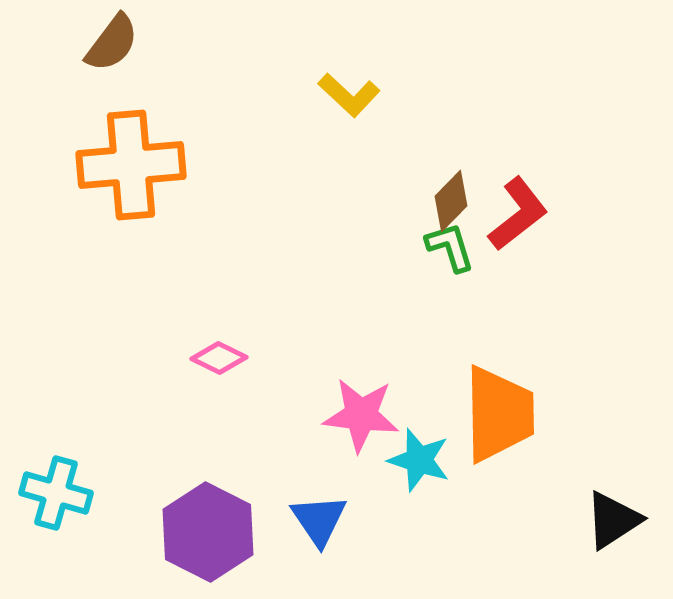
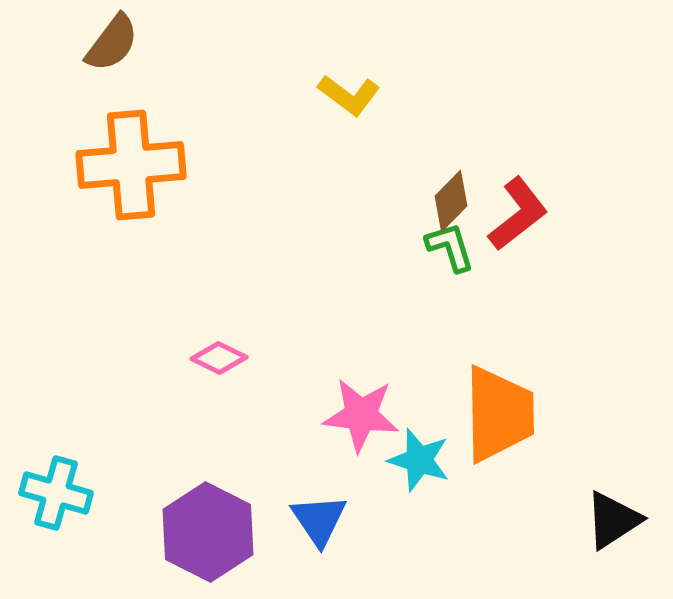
yellow L-shape: rotated 6 degrees counterclockwise
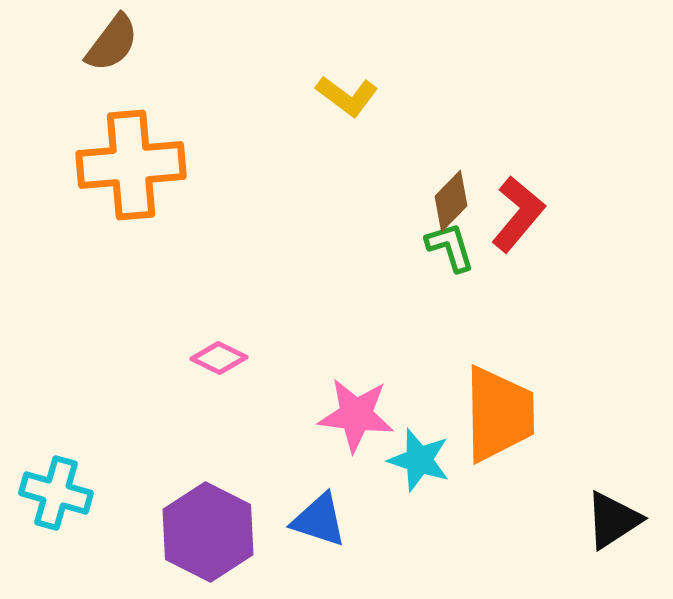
yellow L-shape: moved 2 px left, 1 px down
red L-shape: rotated 12 degrees counterclockwise
pink star: moved 5 px left
blue triangle: rotated 38 degrees counterclockwise
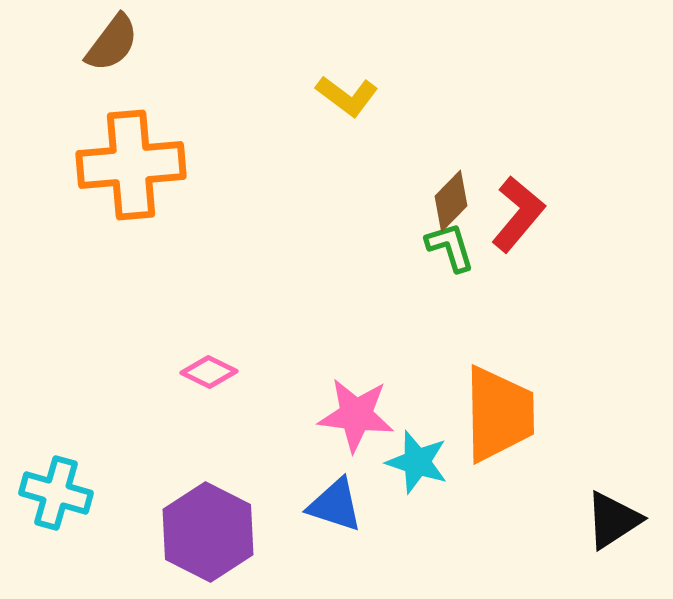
pink diamond: moved 10 px left, 14 px down
cyan star: moved 2 px left, 2 px down
blue triangle: moved 16 px right, 15 px up
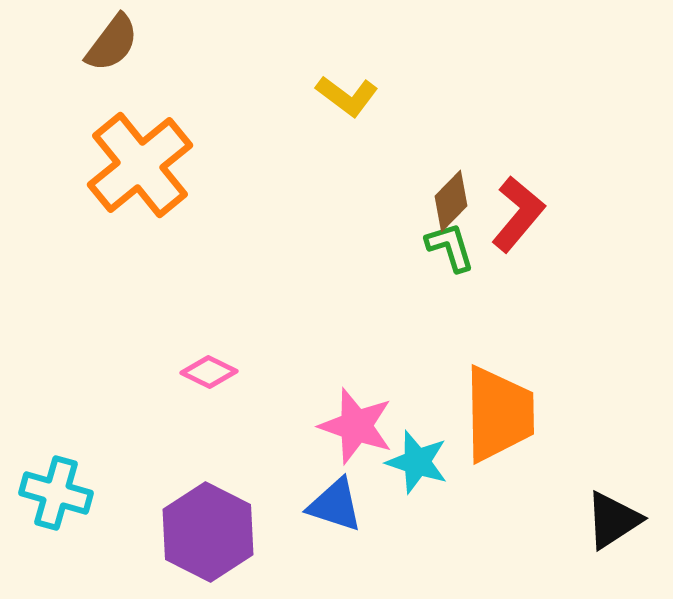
orange cross: moved 9 px right; rotated 34 degrees counterclockwise
pink star: moved 11 px down; rotated 12 degrees clockwise
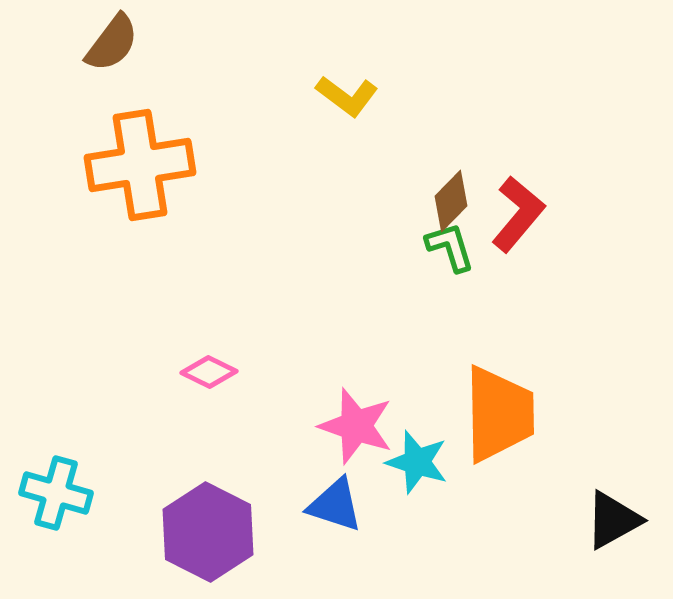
orange cross: rotated 30 degrees clockwise
black triangle: rotated 4 degrees clockwise
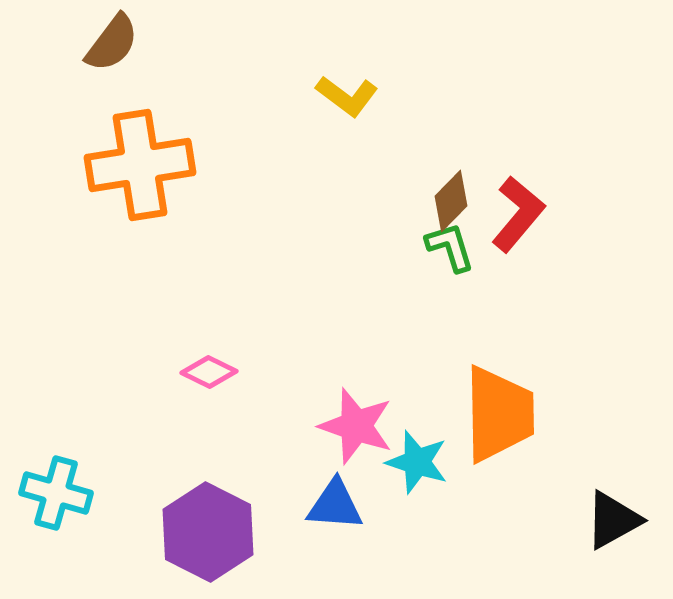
blue triangle: rotated 14 degrees counterclockwise
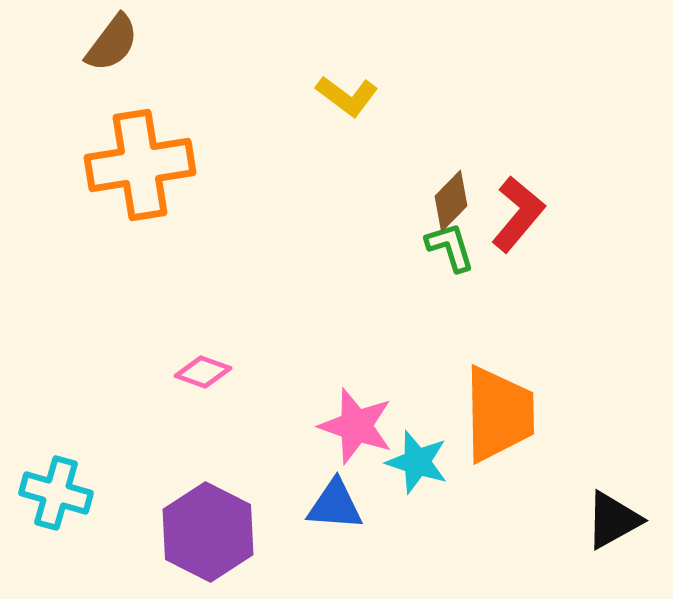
pink diamond: moved 6 px left; rotated 6 degrees counterclockwise
